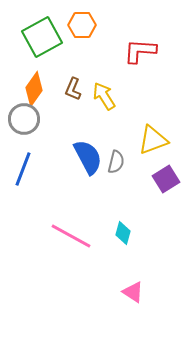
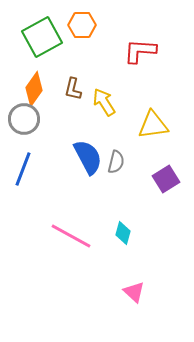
brown L-shape: rotated 10 degrees counterclockwise
yellow arrow: moved 6 px down
yellow triangle: moved 15 px up; rotated 12 degrees clockwise
pink triangle: moved 1 px right; rotated 10 degrees clockwise
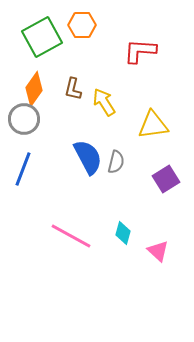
pink triangle: moved 24 px right, 41 px up
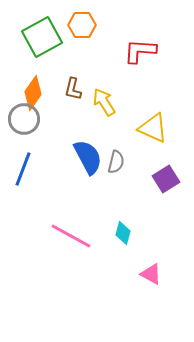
orange diamond: moved 1 px left, 4 px down
yellow triangle: moved 3 px down; rotated 32 degrees clockwise
pink triangle: moved 7 px left, 23 px down; rotated 15 degrees counterclockwise
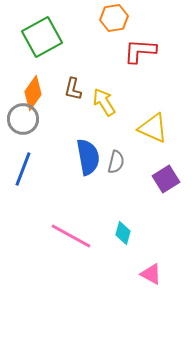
orange hexagon: moved 32 px right, 7 px up; rotated 8 degrees counterclockwise
gray circle: moved 1 px left
blue semicircle: rotated 18 degrees clockwise
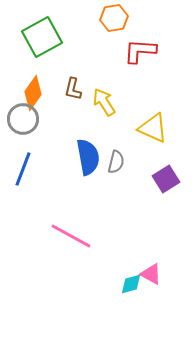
cyan diamond: moved 8 px right, 51 px down; rotated 60 degrees clockwise
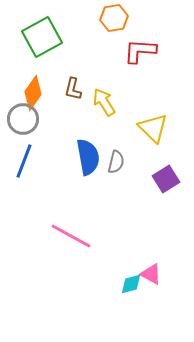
yellow triangle: rotated 20 degrees clockwise
blue line: moved 1 px right, 8 px up
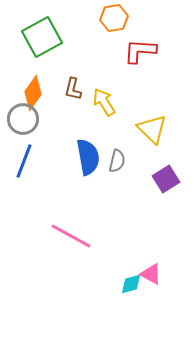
yellow triangle: moved 1 px left, 1 px down
gray semicircle: moved 1 px right, 1 px up
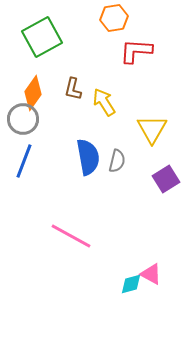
red L-shape: moved 4 px left
yellow triangle: rotated 16 degrees clockwise
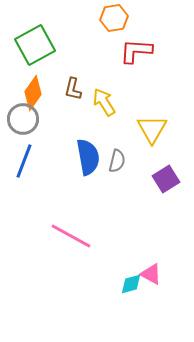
green square: moved 7 px left, 8 px down
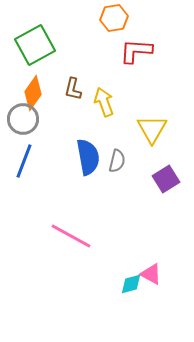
yellow arrow: rotated 12 degrees clockwise
